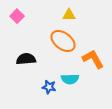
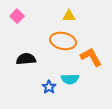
yellow triangle: moved 1 px down
orange ellipse: rotated 25 degrees counterclockwise
orange L-shape: moved 2 px left, 2 px up
blue star: rotated 24 degrees clockwise
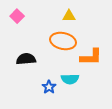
orange L-shape: rotated 120 degrees clockwise
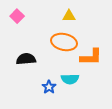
orange ellipse: moved 1 px right, 1 px down
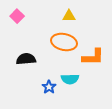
orange L-shape: moved 2 px right
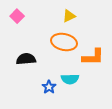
yellow triangle: rotated 24 degrees counterclockwise
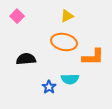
yellow triangle: moved 2 px left
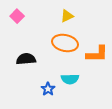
orange ellipse: moved 1 px right, 1 px down
orange L-shape: moved 4 px right, 3 px up
blue star: moved 1 px left, 2 px down
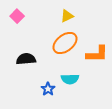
orange ellipse: rotated 50 degrees counterclockwise
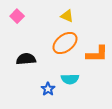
yellow triangle: rotated 48 degrees clockwise
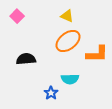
orange ellipse: moved 3 px right, 2 px up
blue star: moved 3 px right, 4 px down
